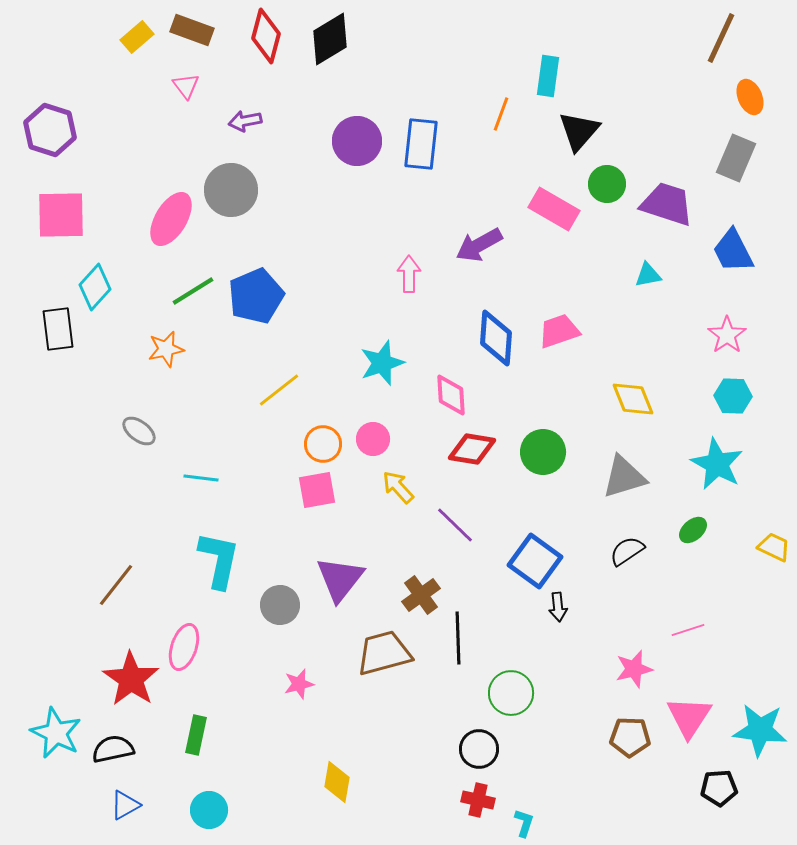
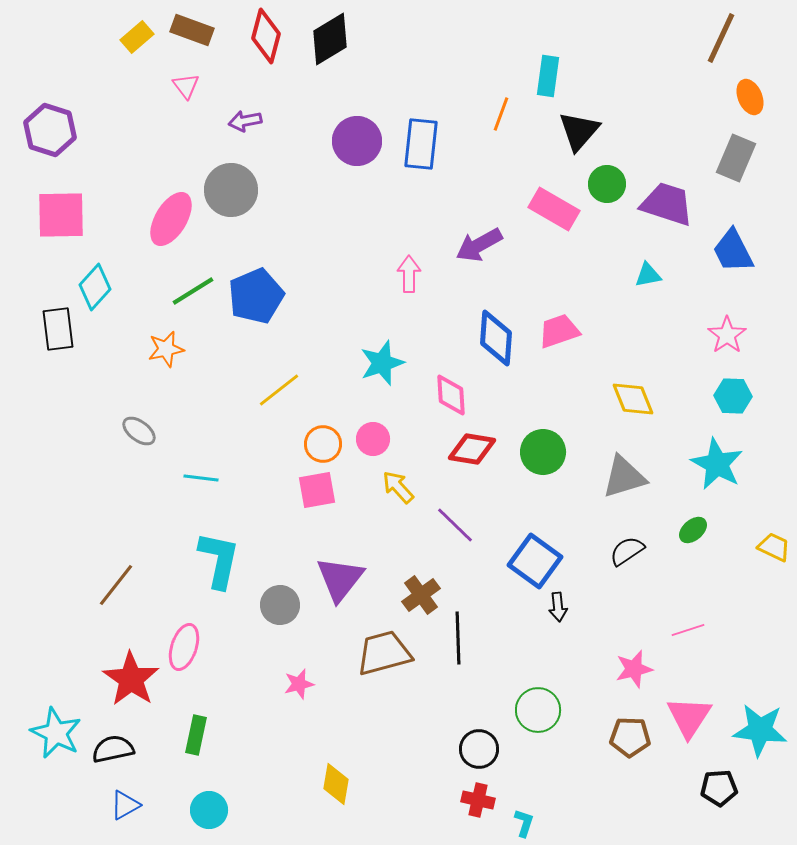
green circle at (511, 693): moved 27 px right, 17 px down
yellow diamond at (337, 782): moved 1 px left, 2 px down
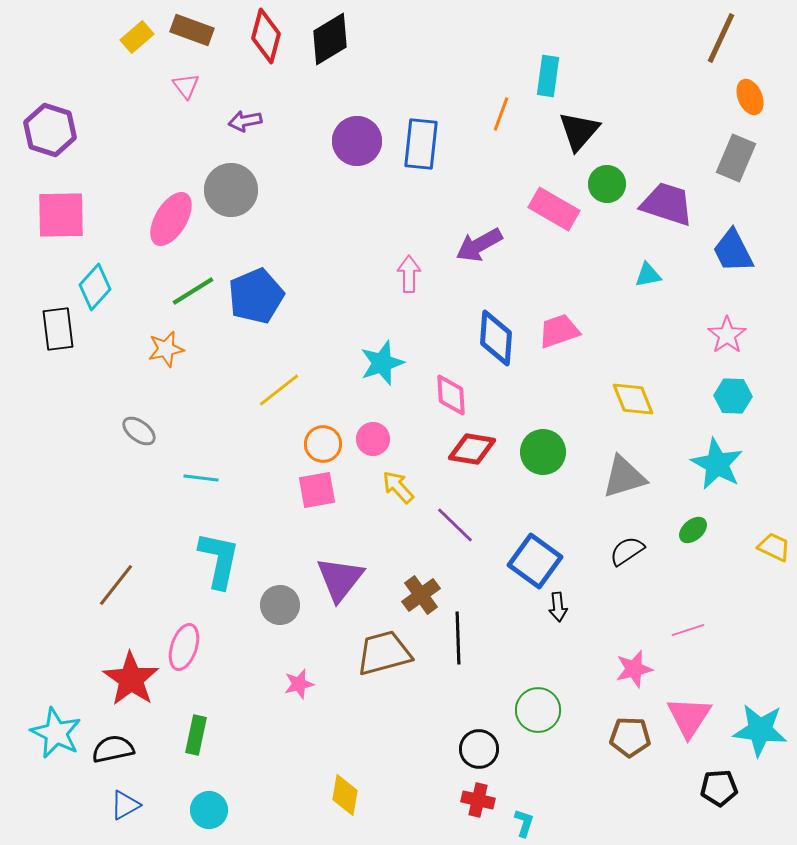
yellow diamond at (336, 784): moved 9 px right, 11 px down
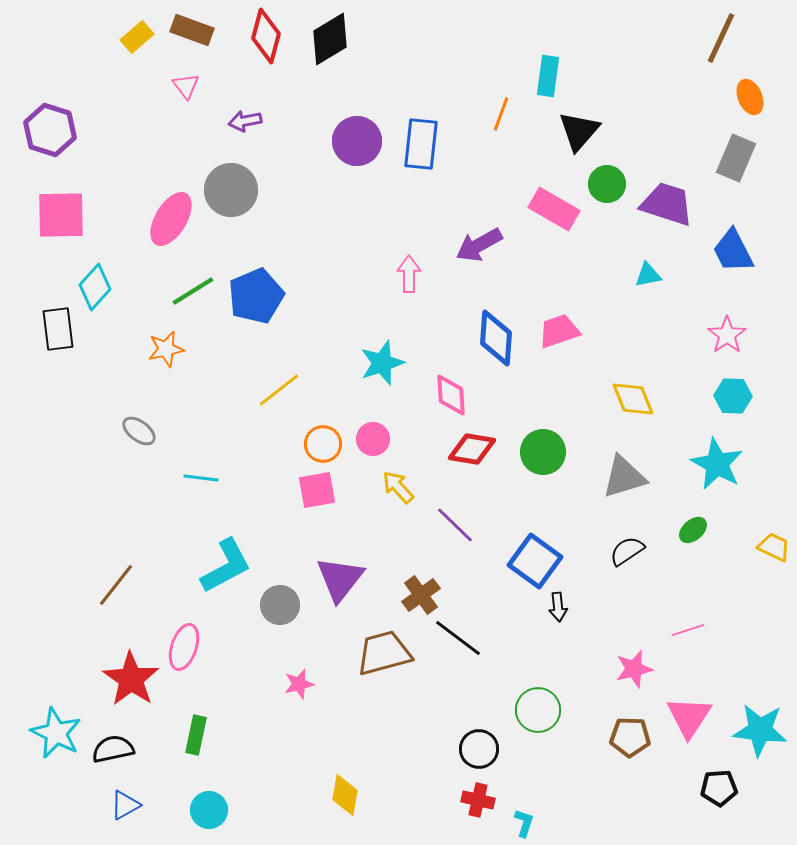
cyan L-shape at (219, 560): moved 7 px right, 6 px down; rotated 50 degrees clockwise
black line at (458, 638): rotated 51 degrees counterclockwise
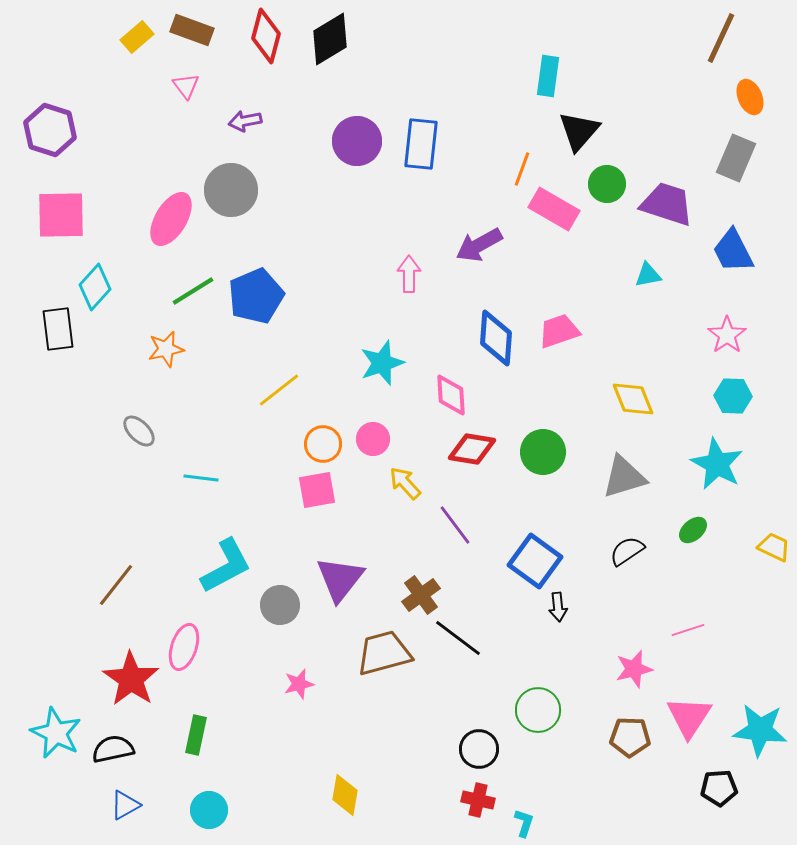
orange line at (501, 114): moved 21 px right, 55 px down
gray ellipse at (139, 431): rotated 8 degrees clockwise
yellow arrow at (398, 487): moved 7 px right, 4 px up
purple line at (455, 525): rotated 9 degrees clockwise
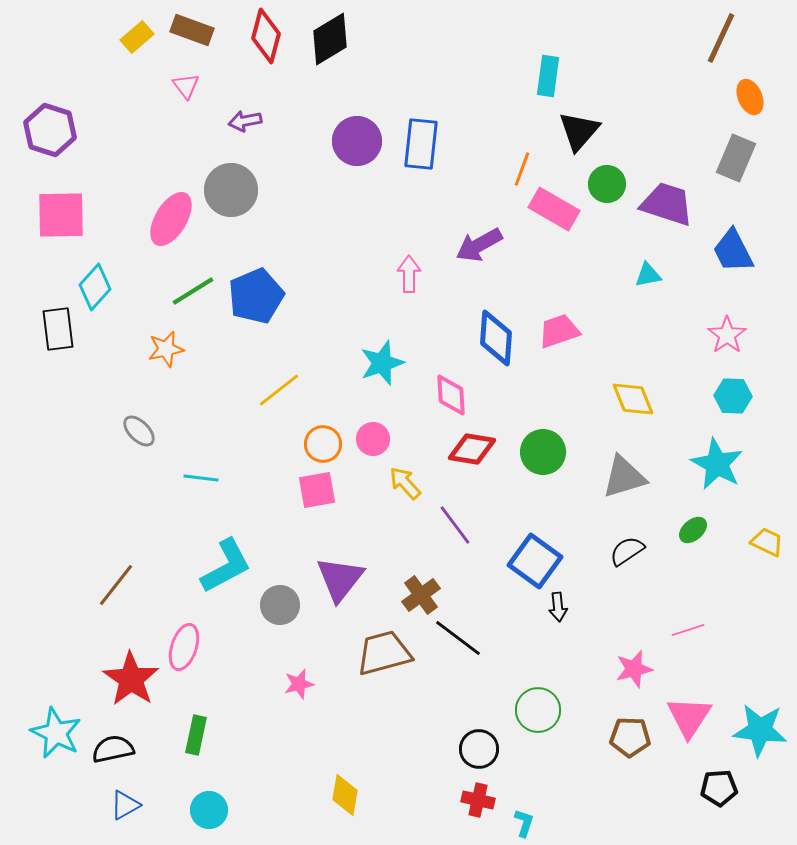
yellow trapezoid at (774, 547): moved 7 px left, 5 px up
